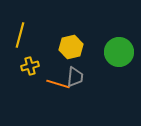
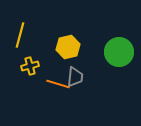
yellow hexagon: moved 3 px left
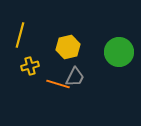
gray trapezoid: rotated 20 degrees clockwise
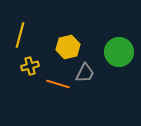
gray trapezoid: moved 10 px right, 4 px up
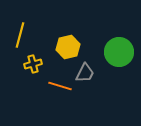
yellow cross: moved 3 px right, 2 px up
orange line: moved 2 px right, 2 px down
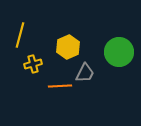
yellow hexagon: rotated 10 degrees counterclockwise
orange line: rotated 20 degrees counterclockwise
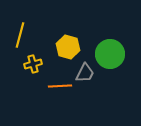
yellow hexagon: rotated 20 degrees counterclockwise
green circle: moved 9 px left, 2 px down
